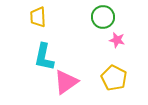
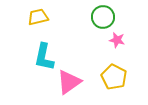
yellow trapezoid: rotated 80 degrees clockwise
yellow pentagon: moved 1 px up
pink triangle: moved 3 px right
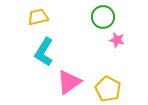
cyan L-shape: moved 5 px up; rotated 20 degrees clockwise
yellow pentagon: moved 6 px left, 12 px down
